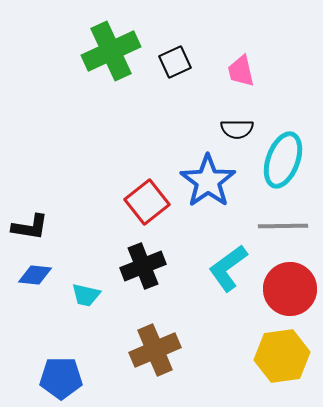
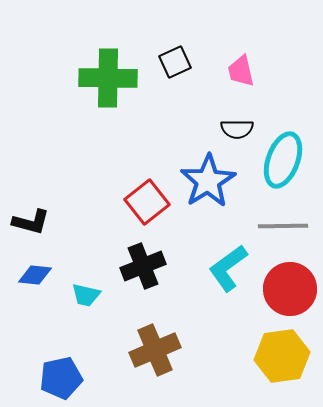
green cross: moved 3 px left, 27 px down; rotated 26 degrees clockwise
blue star: rotated 4 degrees clockwise
black L-shape: moved 1 px right, 5 px up; rotated 6 degrees clockwise
blue pentagon: rotated 12 degrees counterclockwise
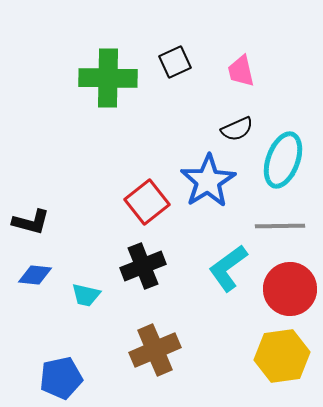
black semicircle: rotated 24 degrees counterclockwise
gray line: moved 3 px left
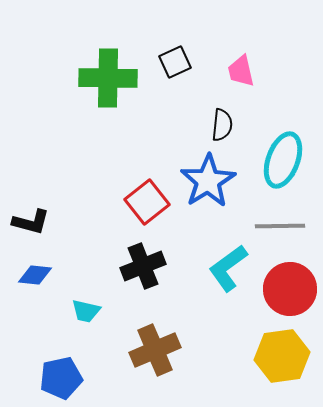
black semicircle: moved 15 px left, 4 px up; rotated 60 degrees counterclockwise
cyan trapezoid: moved 16 px down
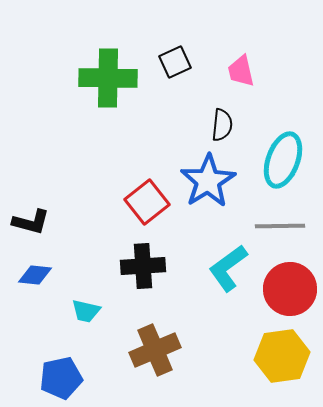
black cross: rotated 18 degrees clockwise
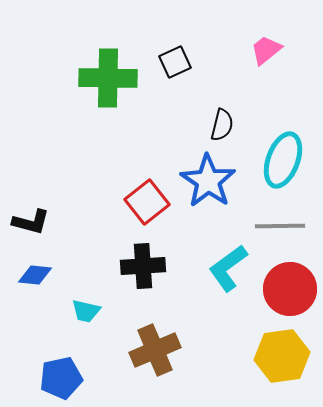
pink trapezoid: moved 25 px right, 21 px up; rotated 64 degrees clockwise
black semicircle: rotated 8 degrees clockwise
blue star: rotated 6 degrees counterclockwise
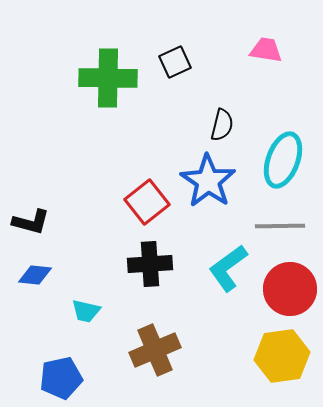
pink trapezoid: rotated 48 degrees clockwise
black cross: moved 7 px right, 2 px up
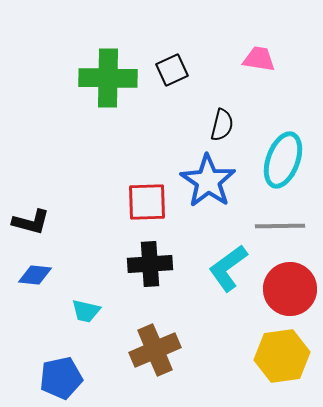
pink trapezoid: moved 7 px left, 9 px down
black square: moved 3 px left, 8 px down
red square: rotated 36 degrees clockwise
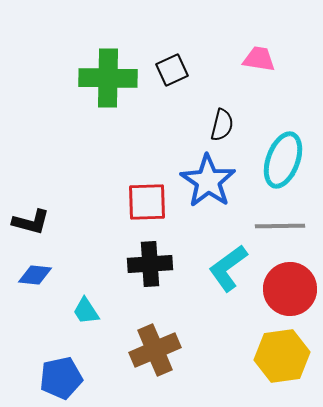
cyan trapezoid: rotated 44 degrees clockwise
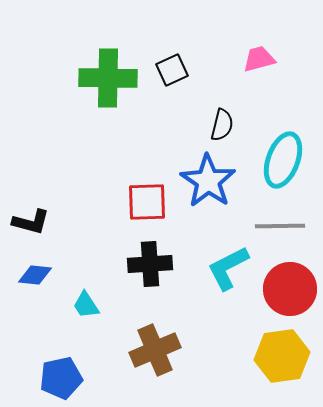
pink trapezoid: rotated 24 degrees counterclockwise
cyan L-shape: rotated 9 degrees clockwise
cyan trapezoid: moved 6 px up
